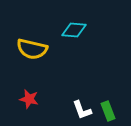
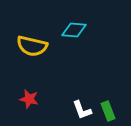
yellow semicircle: moved 3 px up
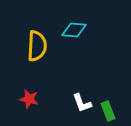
yellow semicircle: moved 5 px right; rotated 100 degrees counterclockwise
white L-shape: moved 7 px up
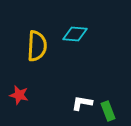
cyan diamond: moved 1 px right, 4 px down
red star: moved 10 px left, 4 px up
white L-shape: rotated 120 degrees clockwise
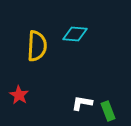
red star: rotated 18 degrees clockwise
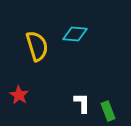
yellow semicircle: rotated 20 degrees counterclockwise
white L-shape: rotated 80 degrees clockwise
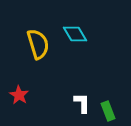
cyan diamond: rotated 55 degrees clockwise
yellow semicircle: moved 1 px right, 2 px up
